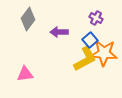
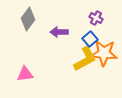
blue square: moved 1 px up
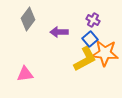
purple cross: moved 3 px left, 2 px down
orange star: moved 1 px right
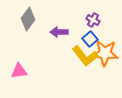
yellow L-shape: moved 3 px up; rotated 80 degrees clockwise
pink triangle: moved 6 px left, 3 px up
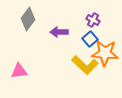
yellow L-shape: moved 9 px down; rotated 8 degrees counterclockwise
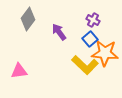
purple arrow: rotated 54 degrees clockwise
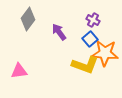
yellow L-shape: rotated 24 degrees counterclockwise
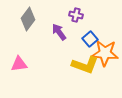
purple cross: moved 17 px left, 5 px up; rotated 16 degrees counterclockwise
pink triangle: moved 7 px up
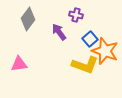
orange star: moved 2 px up; rotated 16 degrees clockwise
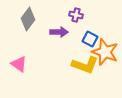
purple arrow: rotated 126 degrees clockwise
blue square: rotated 21 degrees counterclockwise
orange star: moved 1 px down
pink triangle: rotated 42 degrees clockwise
